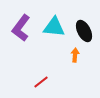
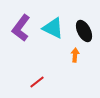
cyan triangle: moved 1 px left, 1 px down; rotated 20 degrees clockwise
red line: moved 4 px left
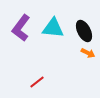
cyan triangle: rotated 20 degrees counterclockwise
orange arrow: moved 13 px right, 2 px up; rotated 112 degrees clockwise
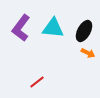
black ellipse: rotated 55 degrees clockwise
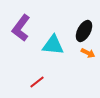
cyan triangle: moved 17 px down
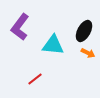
purple L-shape: moved 1 px left, 1 px up
red line: moved 2 px left, 3 px up
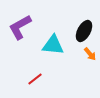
purple L-shape: rotated 24 degrees clockwise
orange arrow: moved 2 px right, 1 px down; rotated 24 degrees clockwise
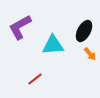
cyan triangle: rotated 10 degrees counterclockwise
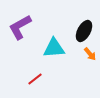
cyan triangle: moved 1 px right, 3 px down
